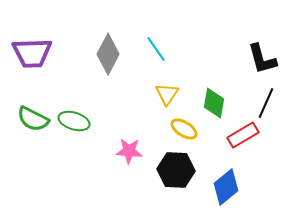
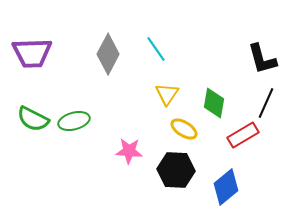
green ellipse: rotated 32 degrees counterclockwise
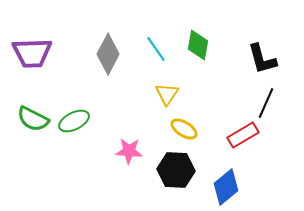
green diamond: moved 16 px left, 58 px up
green ellipse: rotated 12 degrees counterclockwise
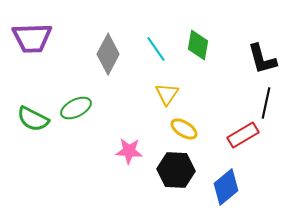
purple trapezoid: moved 15 px up
black line: rotated 12 degrees counterclockwise
green ellipse: moved 2 px right, 13 px up
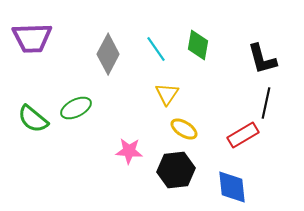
green semicircle: rotated 12 degrees clockwise
black hexagon: rotated 9 degrees counterclockwise
blue diamond: moved 6 px right; rotated 57 degrees counterclockwise
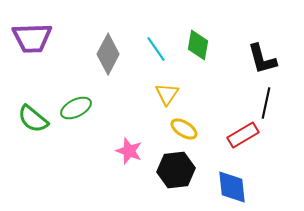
pink star: rotated 16 degrees clockwise
